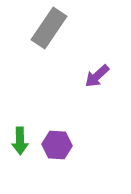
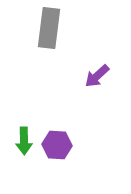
gray rectangle: rotated 27 degrees counterclockwise
green arrow: moved 4 px right
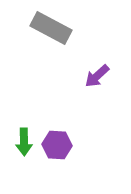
gray rectangle: moved 2 px right; rotated 69 degrees counterclockwise
green arrow: moved 1 px down
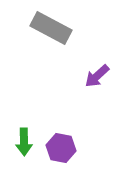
purple hexagon: moved 4 px right, 3 px down; rotated 8 degrees clockwise
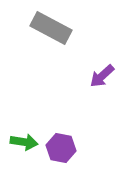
purple arrow: moved 5 px right
green arrow: rotated 80 degrees counterclockwise
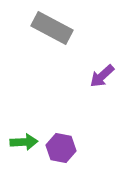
gray rectangle: moved 1 px right
green arrow: rotated 12 degrees counterclockwise
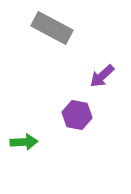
purple hexagon: moved 16 px right, 33 px up
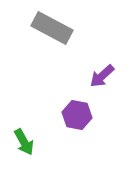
green arrow: rotated 64 degrees clockwise
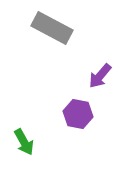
purple arrow: moved 2 px left; rotated 8 degrees counterclockwise
purple hexagon: moved 1 px right, 1 px up
